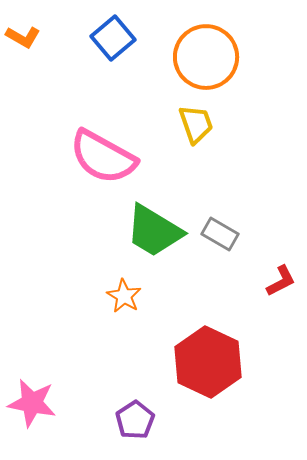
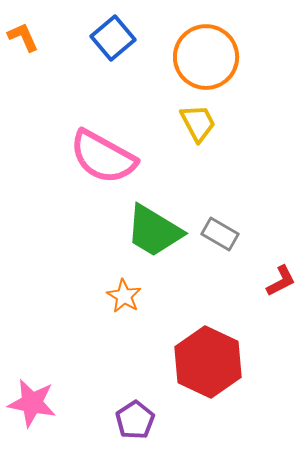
orange L-shape: rotated 144 degrees counterclockwise
yellow trapezoid: moved 2 px right, 1 px up; rotated 9 degrees counterclockwise
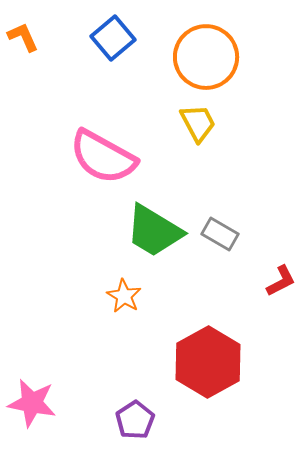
red hexagon: rotated 6 degrees clockwise
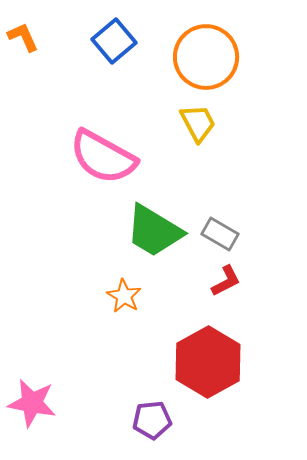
blue square: moved 1 px right, 3 px down
red L-shape: moved 55 px left
purple pentagon: moved 17 px right; rotated 27 degrees clockwise
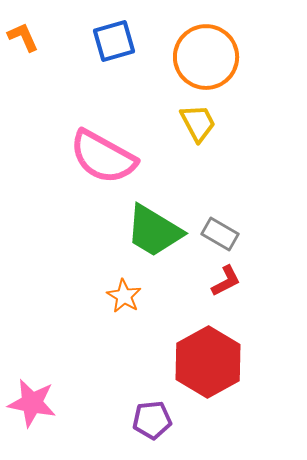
blue square: rotated 24 degrees clockwise
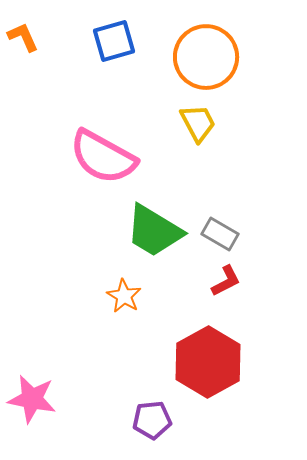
pink star: moved 4 px up
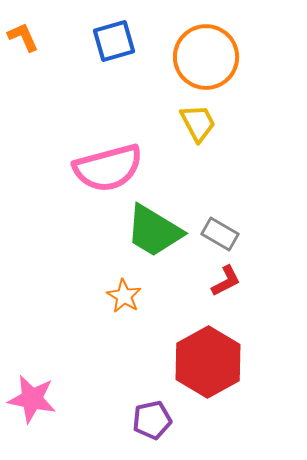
pink semicircle: moved 5 px right, 11 px down; rotated 44 degrees counterclockwise
purple pentagon: rotated 6 degrees counterclockwise
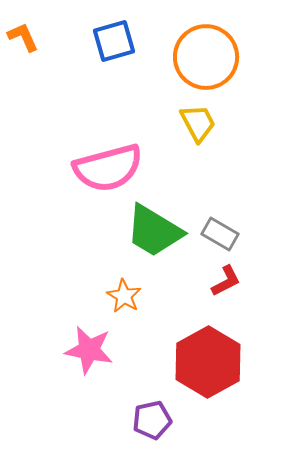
pink star: moved 57 px right, 49 px up
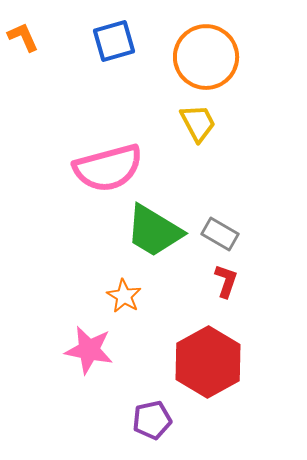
red L-shape: rotated 44 degrees counterclockwise
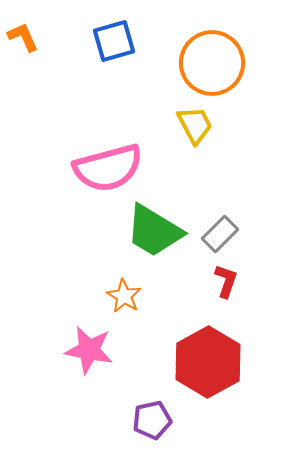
orange circle: moved 6 px right, 6 px down
yellow trapezoid: moved 3 px left, 2 px down
gray rectangle: rotated 75 degrees counterclockwise
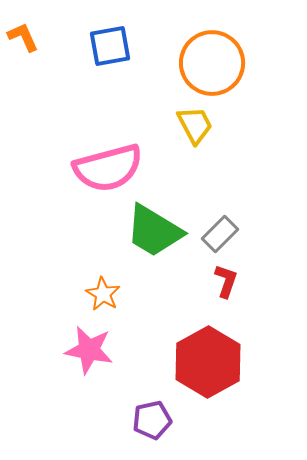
blue square: moved 4 px left, 5 px down; rotated 6 degrees clockwise
orange star: moved 21 px left, 2 px up
